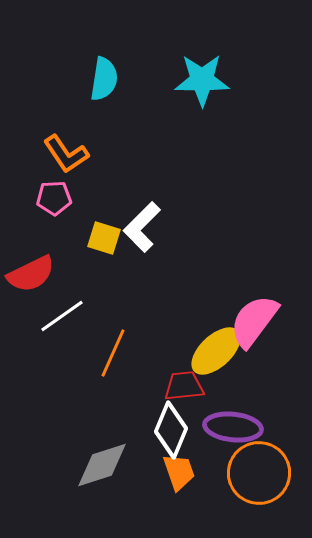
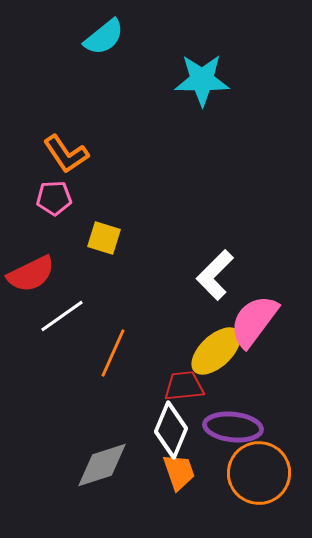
cyan semicircle: moved 42 px up; rotated 42 degrees clockwise
white L-shape: moved 73 px right, 48 px down
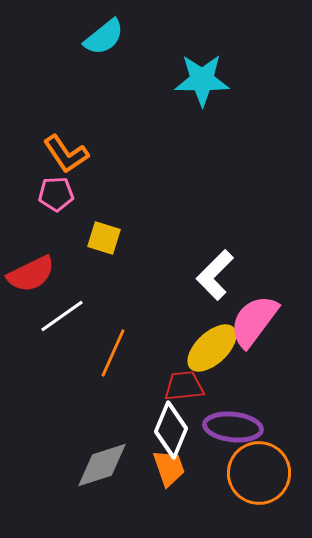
pink pentagon: moved 2 px right, 4 px up
yellow ellipse: moved 4 px left, 3 px up
orange trapezoid: moved 10 px left, 4 px up
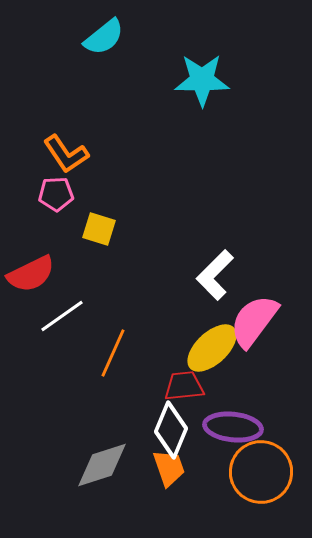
yellow square: moved 5 px left, 9 px up
orange circle: moved 2 px right, 1 px up
